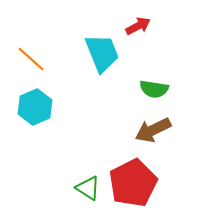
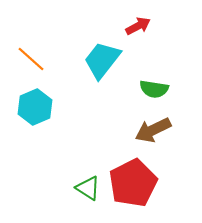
cyan trapezoid: moved 7 px down; rotated 120 degrees counterclockwise
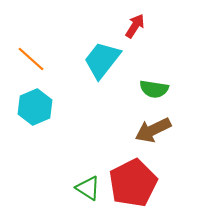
red arrow: moved 3 px left; rotated 30 degrees counterclockwise
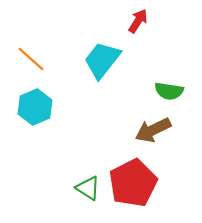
red arrow: moved 3 px right, 5 px up
green semicircle: moved 15 px right, 2 px down
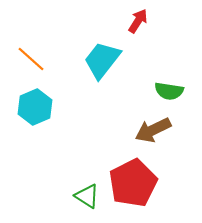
green triangle: moved 1 px left, 8 px down
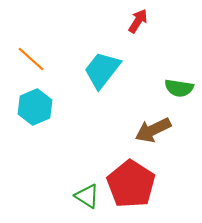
cyan trapezoid: moved 10 px down
green semicircle: moved 10 px right, 3 px up
red pentagon: moved 2 px left, 1 px down; rotated 12 degrees counterclockwise
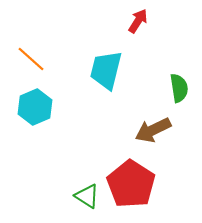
cyan trapezoid: moved 4 px right; rotated 24 degrees counterclockwise
green semicircle: rotated 108 degrees counterclockwise
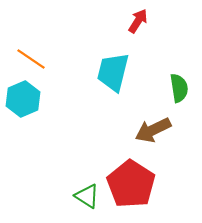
orange line: rotated 8 degrees counterclockwise
cyan trapezoid: moved 7 px right, 2 px down
cyan hexagon: moved 12 px left, 8 px up
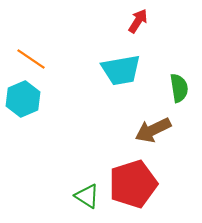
cyan trapezoid: moved 8 px right, 2 px up; rotated 114 degrees counterclockwise
red pentagon: moved 2 px right; rotated 21 degrees clockwise
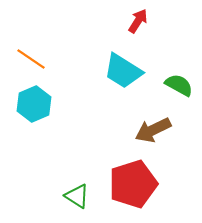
cyan trapezoid: moved 2 px right, 1 px down; rotated 42 degrees clockwise
green semicircle: moved 3 px up; rotated 52 degrees counterclockwise
cyan hexagon: moved 11 px right, 5 px down
green triangle: moved 10 px left
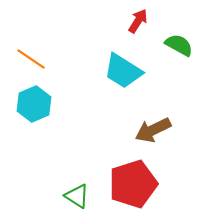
green semicircle: moved 40 px up
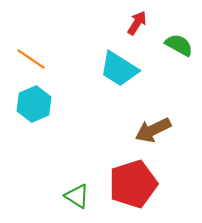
red arrow: moved 1 px left, 2 px down
cyan trapezoid: moved 4 px left, 2 px up
